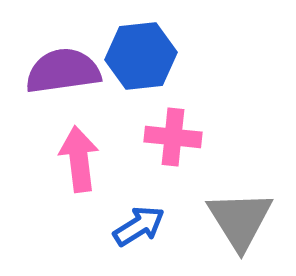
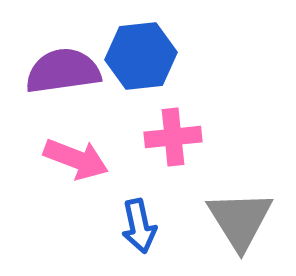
pink cross: rotated 12 degrees counterclockwise
pink arrow: moved 3 px left; rotated 118 degrees clockwise
blue arrow: rotated 110 degrees clockwise
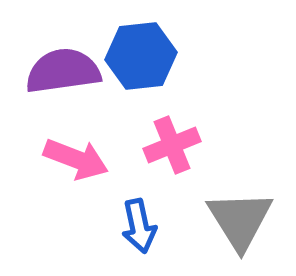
pink cross: moved 1 px left, 8 px down; rotated 16 degrees counterclockwise
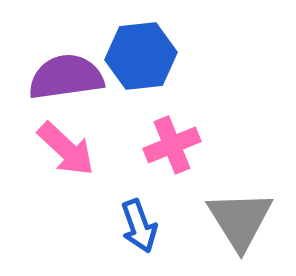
purple semicircle: moved 3 px right, 6 px down
pink arrow: moved 10 px left, 10 px up; rotated 22 degrees clockwise
blue arrow: rotated 8 degrees counterclockwise
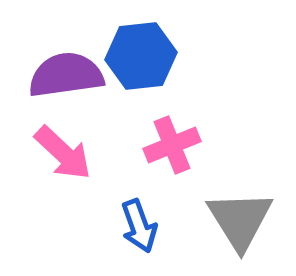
purple semicircle: moved 2 px up
pink arrow: moved 3 px left, 4 px down
